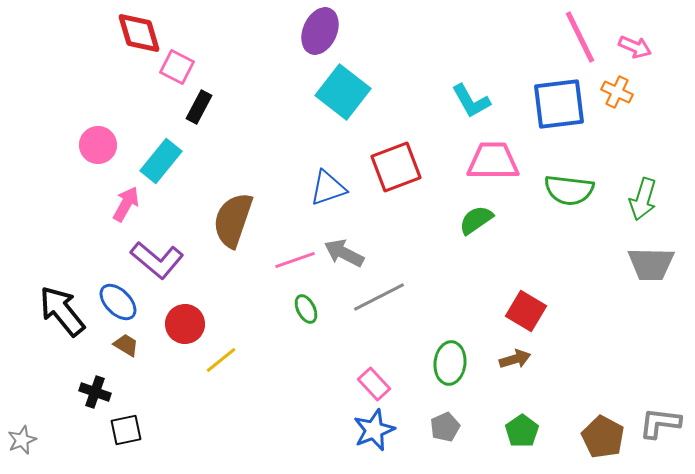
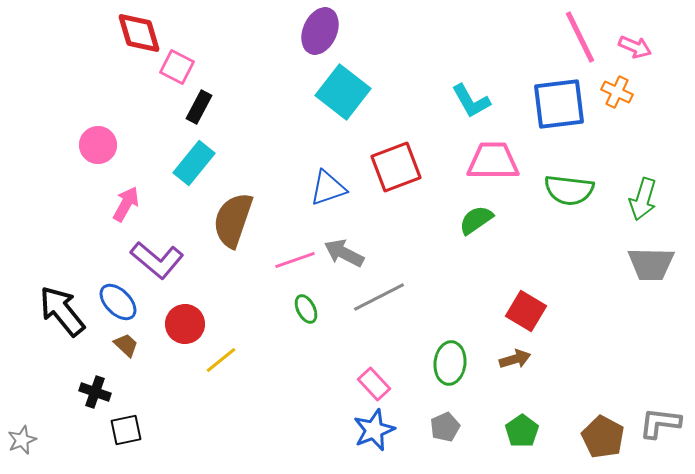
cyan rectangle at (161, 161): moved 33 px right, 2 px down
brown trapezoid at (126, 345): rotated 12 degrees clockwise
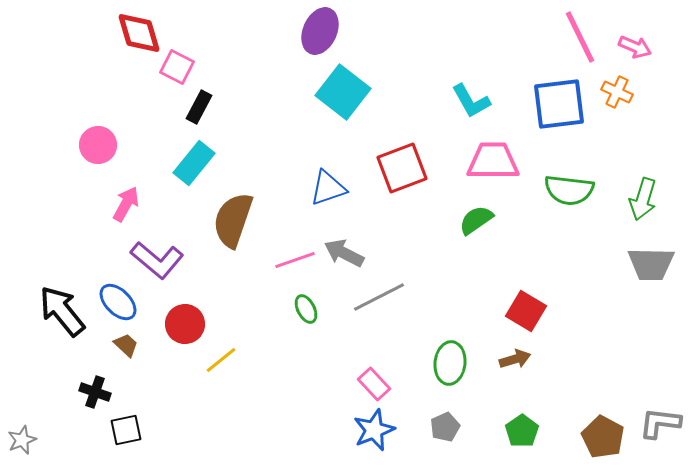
red square at (396, 167): moved 6 px right, 1 px down
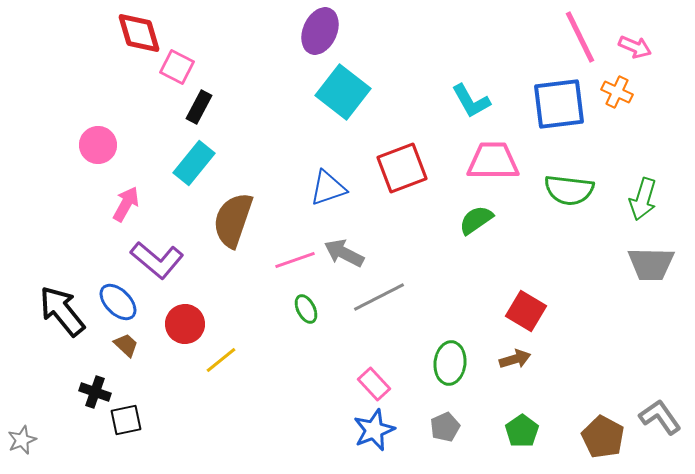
gray L-shape at (660, 423): moved 6 px up; rotated 48 degrees clockwise
black square at (126, 430): moved 10 px up
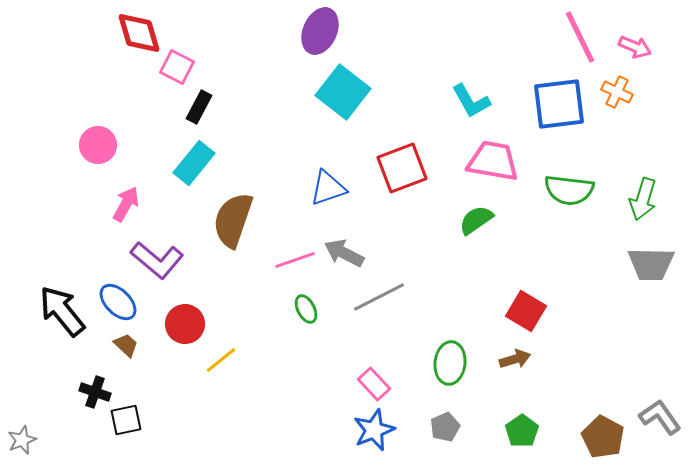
pink trapezoid at (493, 161): rotated 10 degrees clockwise
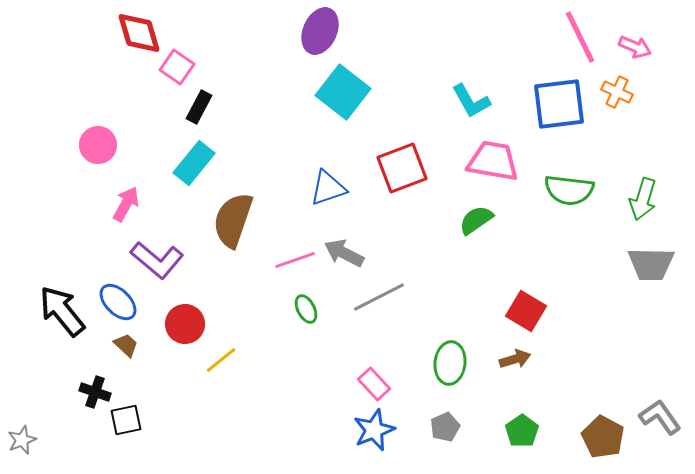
pink square at (177, 67): rotated 8 degrees clockwise
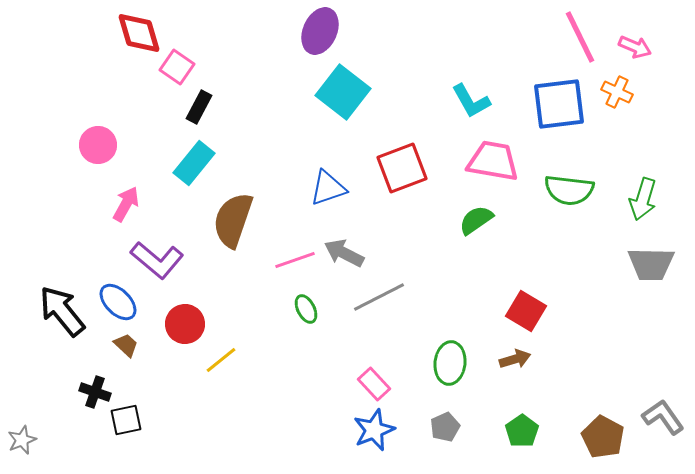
gray L-shape at (660, 417): moved 3 px right
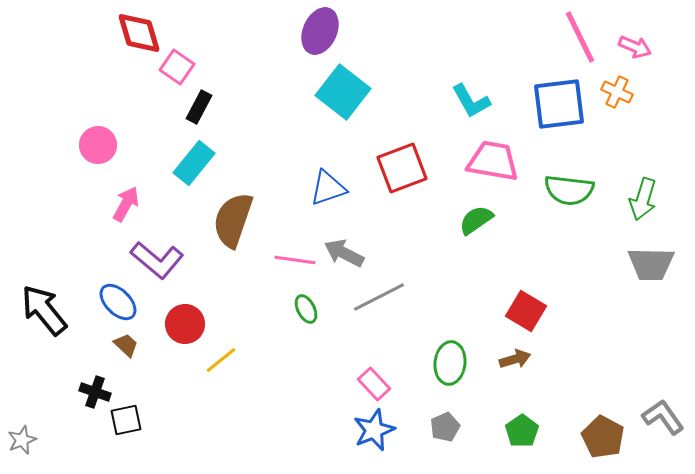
pink line at (295, 260): rotated 27 degrees clockwise
black arrow at (62, 311): moved 18 px left, 1 px up
